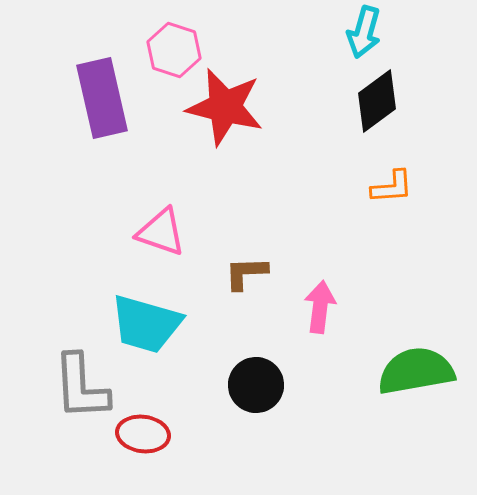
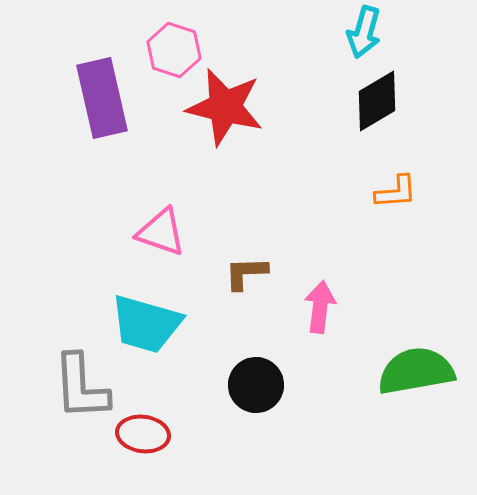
black diamond: rotated 6 degrees clockwise
orange L-shape: moved 4 px right, 5 px down
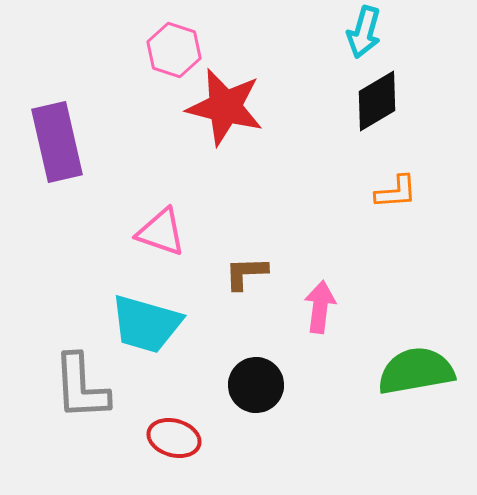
purple rectangle: moved 45 px left, 44 px down
red ellipse: moved 31 px right, 4 px down; rotated 9 degrees clockwise
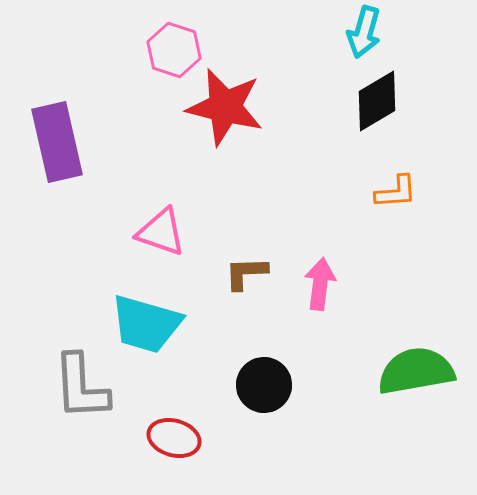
pink arrow: moved 23 px up
black circle: moved 8 px right
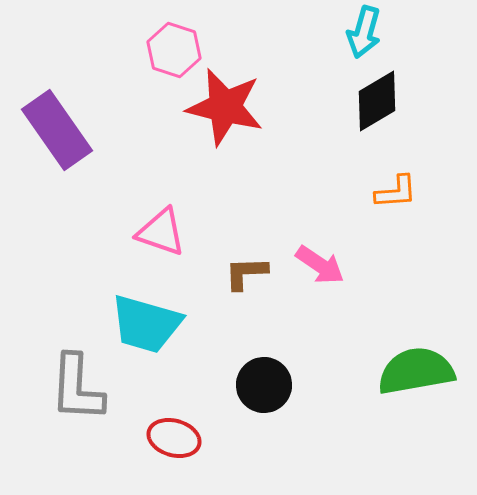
purple rectangle: moved 12 px up; rotated 22 degrees counterclockwise
pink arrow: moved 19 px up; rotated 117 degrees clockwise
gray L-shape: moved 4 px left, 1 px down; rotated 6 degrees clockwise
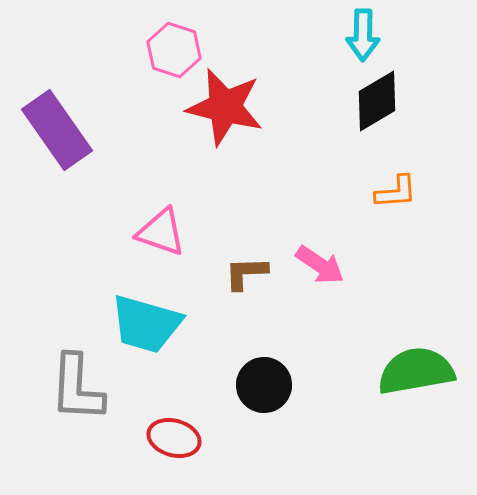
cyan arrow: moved 1 px left, 3 px down; rotated 15 degrees counterclockwise
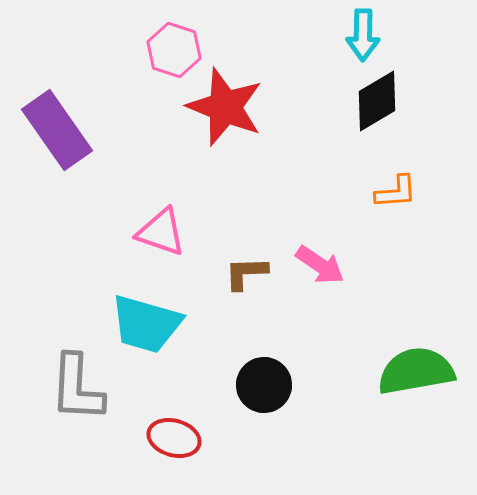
red star: rotated 8 degrees clockwise
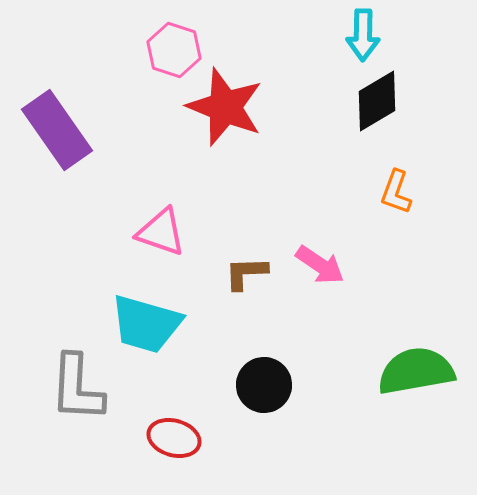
orange L-shape: rotated 114 degrees clockwise
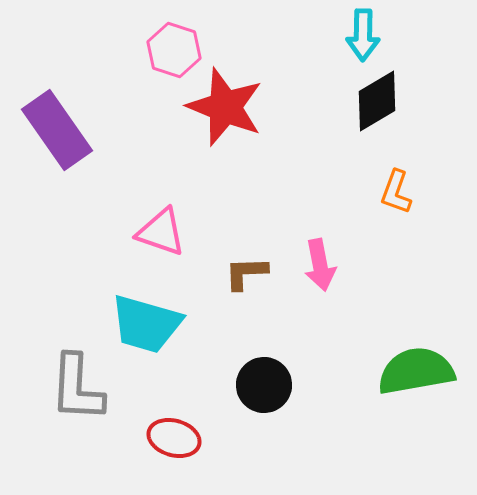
pink arrow: rotated 45 degrees clockwise
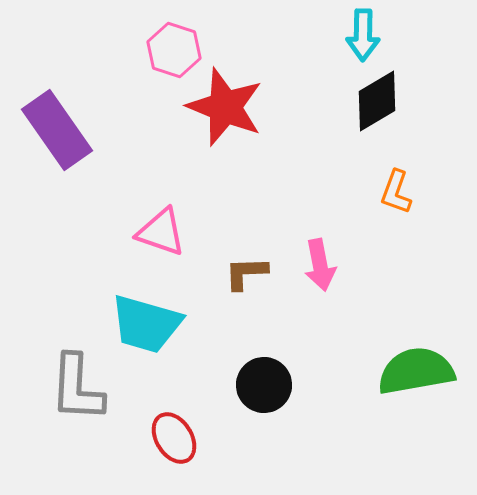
red ellipse: rotated 42 degrees clockwise
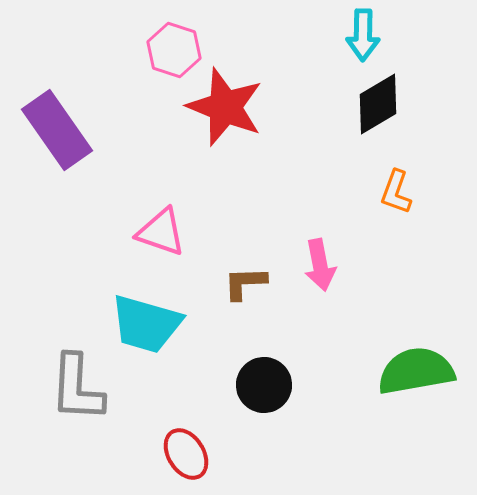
black diamond: moved 1 px right, 3 px down
brown L-shape: moved 1 px left, 10 px down
red ellipse: moved 12 px right, 16 px down
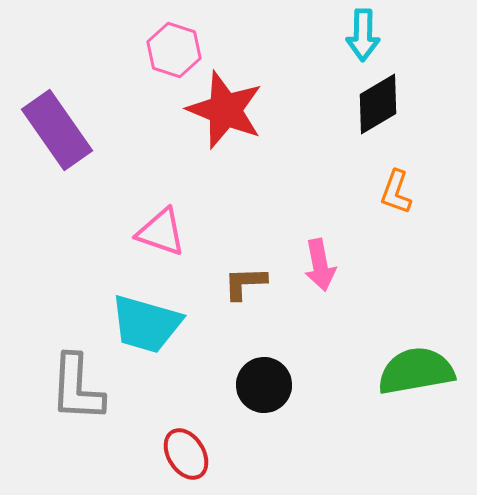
red star: moved 3 px down
